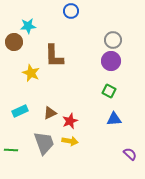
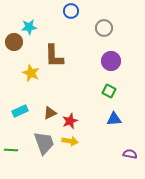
cyan star: moved 1 px right, 1 px down
gray circle: moved 9 px left, 12 px up
purple semicircle: rotated 32 degrees counterclockwise
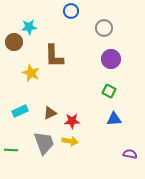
purple circle: moved 2 px up
red star: moved 2 px right; rotated 21 degrees clockwise
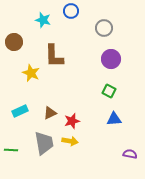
cyan star: moved 14 px right, 7 px up; rotated 21 degrees clockwise
red star: rotated 14 degrees counterclockwise
gray trapezoid: rotated 10 degrees clockwise
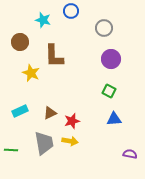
brown circle: moved 6 px right
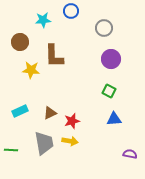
cyan star: rotated 21 degrees counterclockwise
yellow star: moved 3 px up; rotated 18 degrees counterclockwise
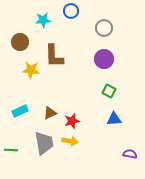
purple circle: moved 7 px left
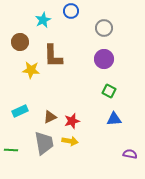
cyan star: rotated 21 degrees counterclockwise
brown L-shape: moved 1 px left
brown triangle: moved 4 px down
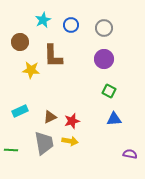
blue circle: moved 14 px down
